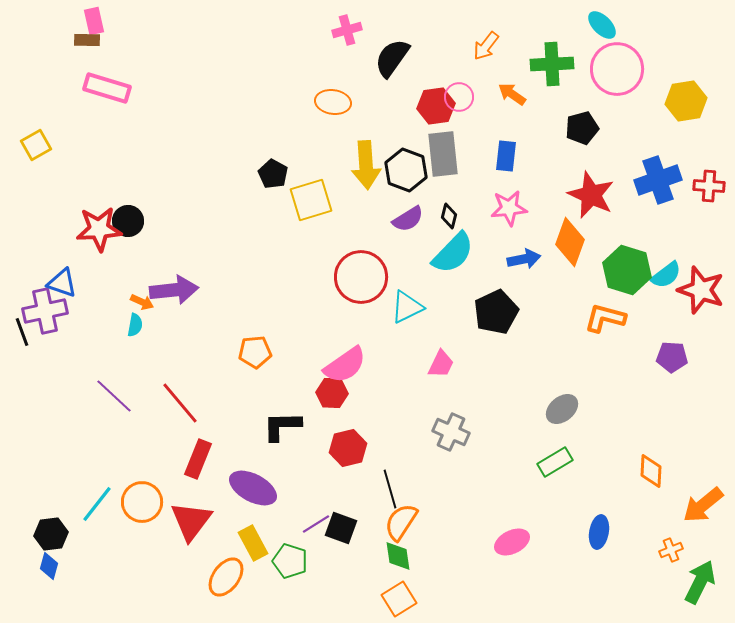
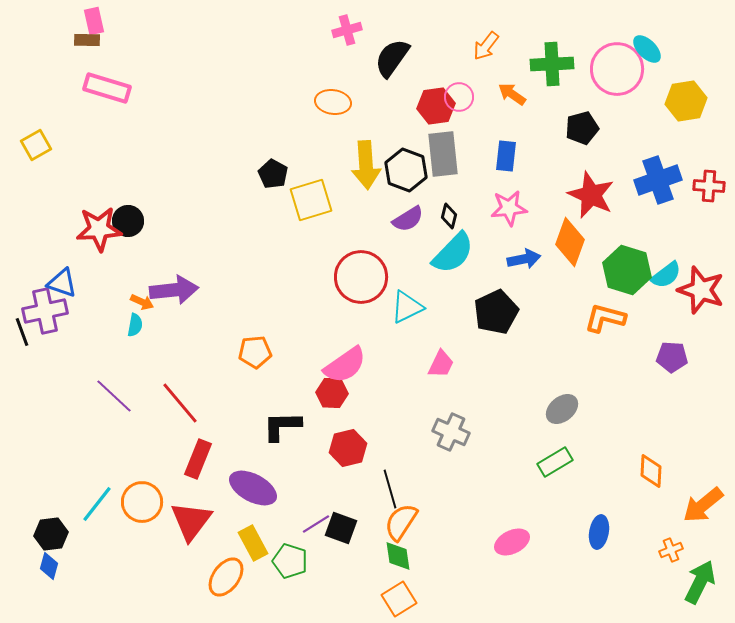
cyan ellipse at (602, 25): moved 45 px right, 24 px down
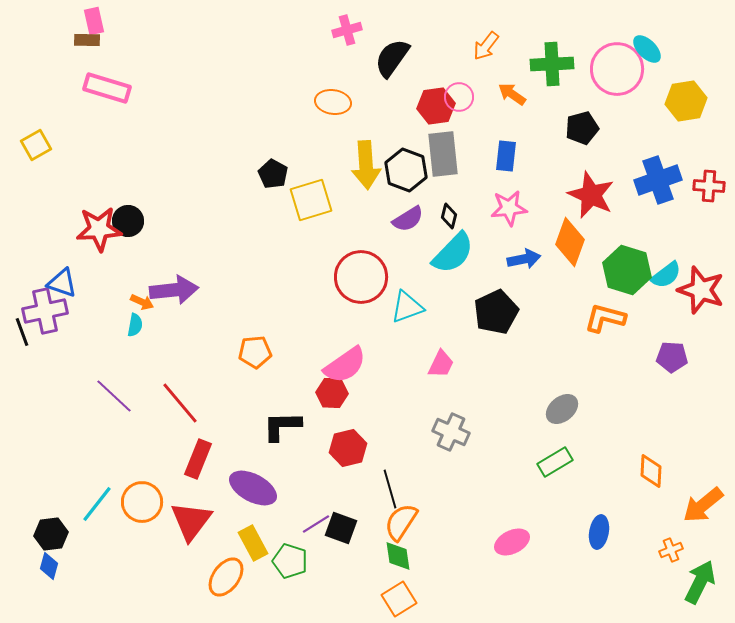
cyan triangle at (407, 307): rotated 6 degrees clockwise
